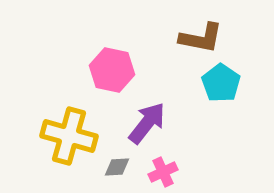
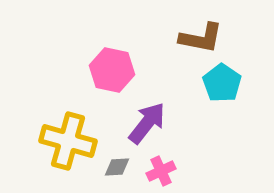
cyan pentagon: moved 1 px right
yellow cross: moved 1 px left, 5 px down
pink cross: moved 2 px left, 1 px up
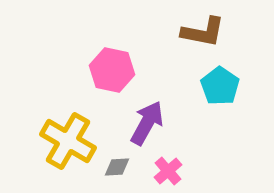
brown L-shape: moved 2 px right, 6 px up
cyan pentagon: moved 2 px left, 3 px down
purple arrow: rotated 9 degrees counterclockwise
yellow cross: rotated 14 degrees clockwise
pink cross: moved 7 px right; rotated 16 degrees counterclockwise
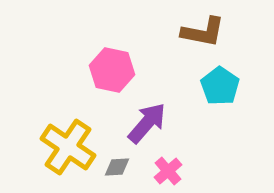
purple arrow: rotated 12 degrees clockwise
yellow cross: moved 6 px down; rotated 4 degrees clockwise
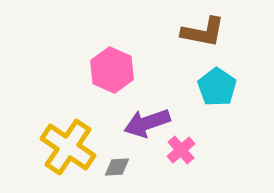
pink hexagon: rotated 12 degrees clockwise
cyan pentagon: moved 3 px left, 1 px down
purple arrow: rotated 150 degrees counterclockwise
pink cross: moved 13 px right, 21 px up
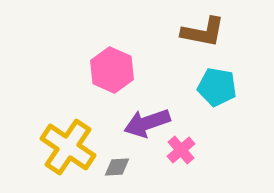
cyan pentagon: rotated 24 degrees counterclockwise
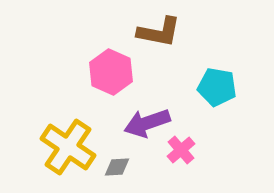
brown L-shape: moved 44 px left
pink hexagon: moved 1 px left, 2 px down
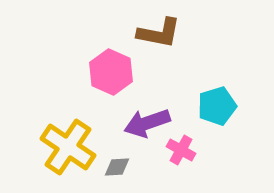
brown L-shape: moved 1 px down
cyan pentagon: moved 19 px down; rotated 27 degrees counterclockwise
pink cross: rotated 20 degrees counterclockwise
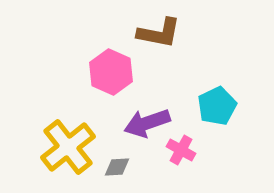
cyan pentagon: rotated 9 degrees counterclockwise
yellow cross: rotated 18 degrees clockwise
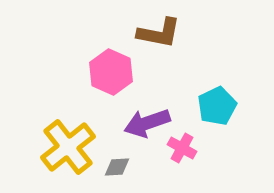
pink cross: moved 1 px right, 2 px up
